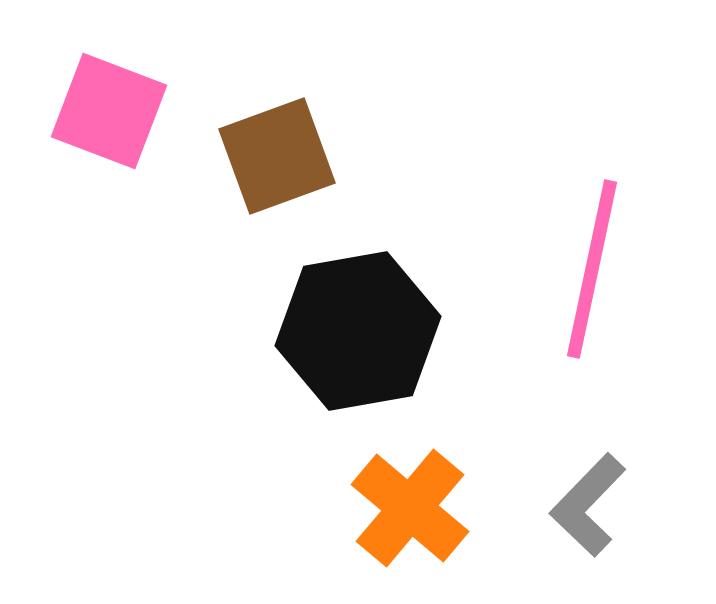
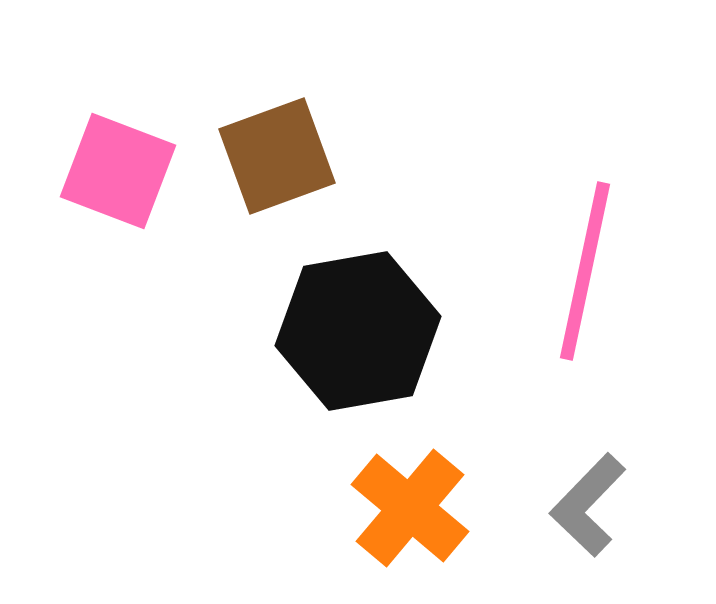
pink square: moved 9 px right, 60 px down
pink line: moved 7 px left, 2 px down
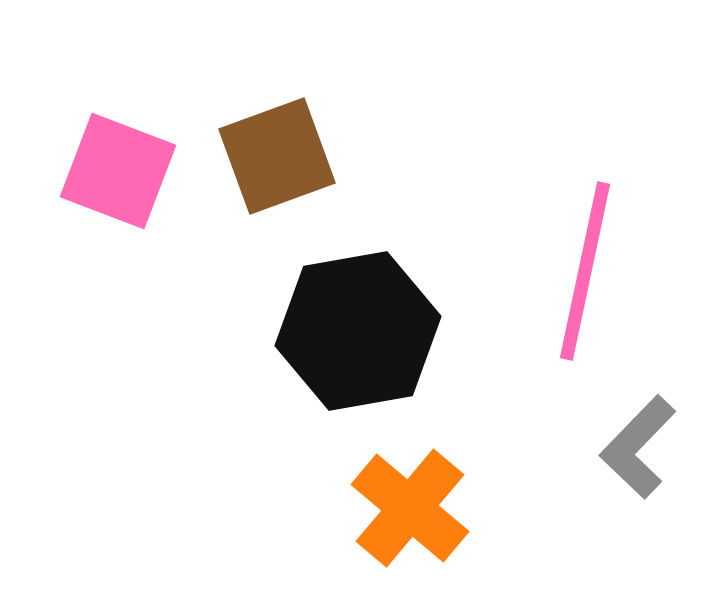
gray L-shape: moved 50 px right, 58 px up
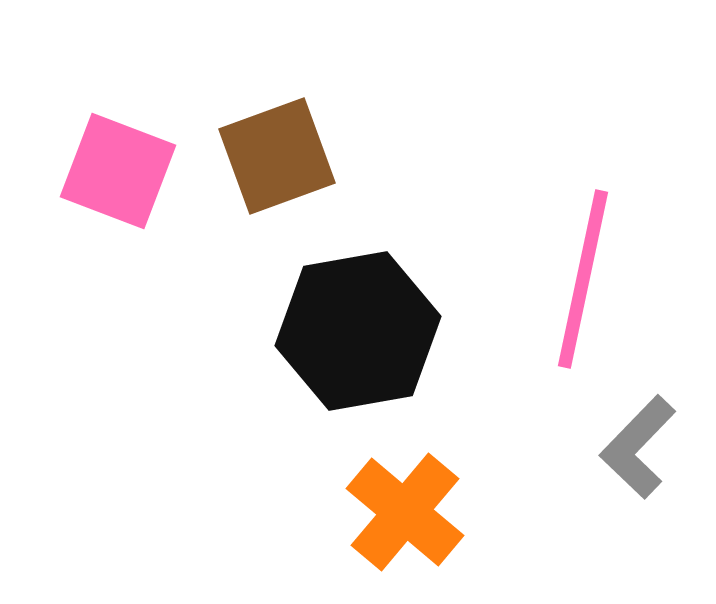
pink line: moved 2 px left, 8 px down
orange cross: moved 5 px left, 4 px down
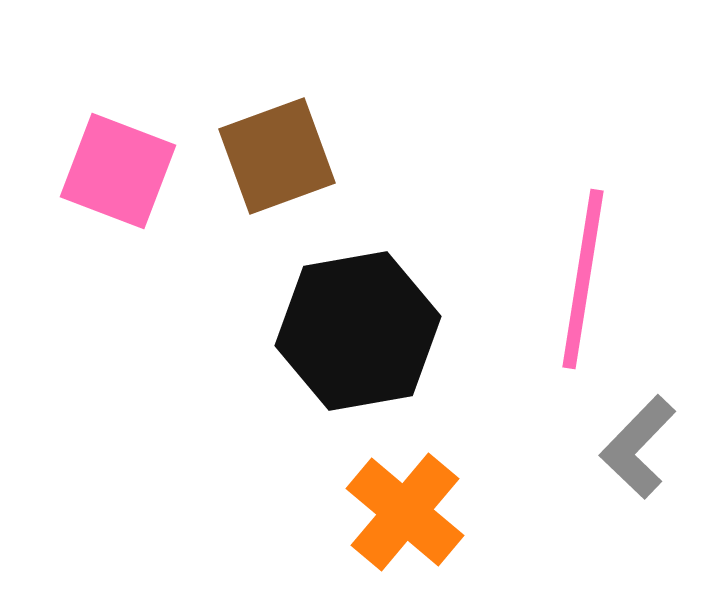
pink line: rotated 3 degrees counterclockwise
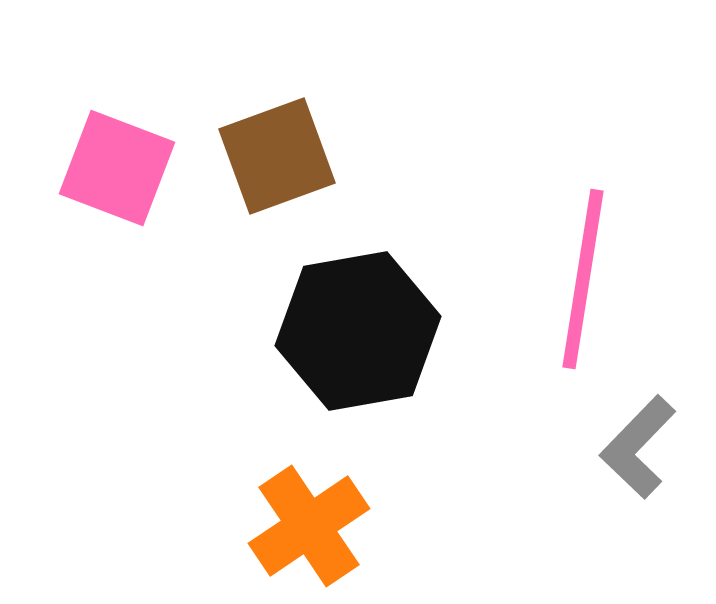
pink square: moved 1 px left, 3 px up
orange cross: moved 96 px left, 14 px down; rotated 16 degrees clockwise
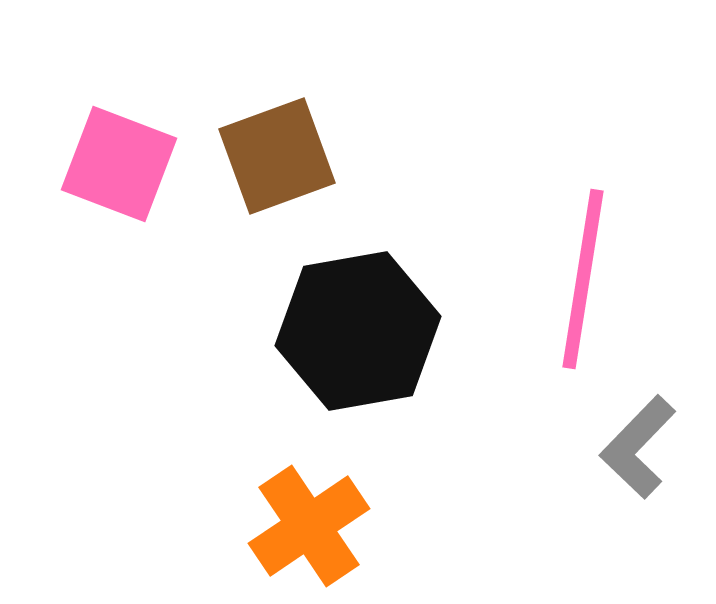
pink square: moved 2 px right, 4 px up
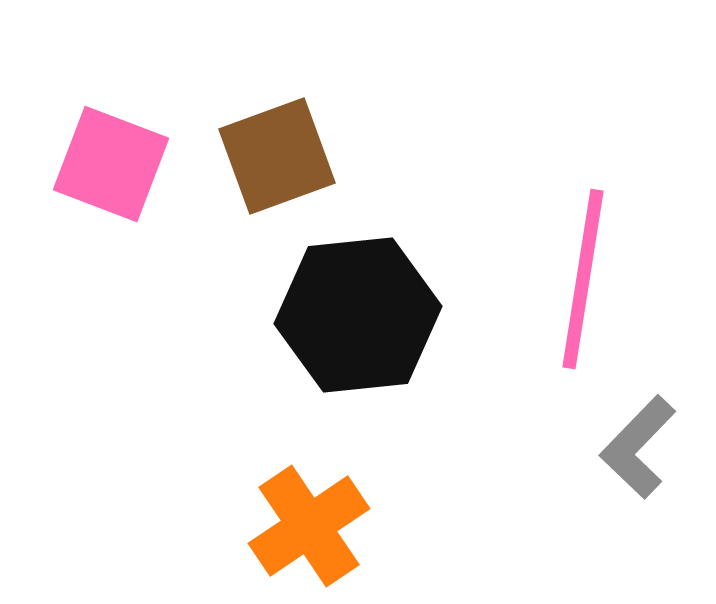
pink square: moved 8 px left
black hexagon: moved 16 px up; rotated 4 degrees clockwise
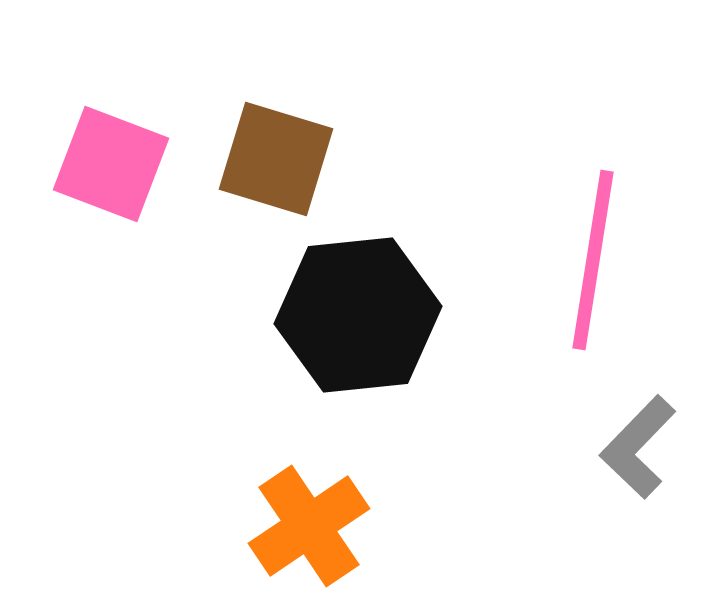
brown square: moved 1 px left, 3 px down; rotated 37 degrees clockwise
pink line: moved 10 px right, 19 px up
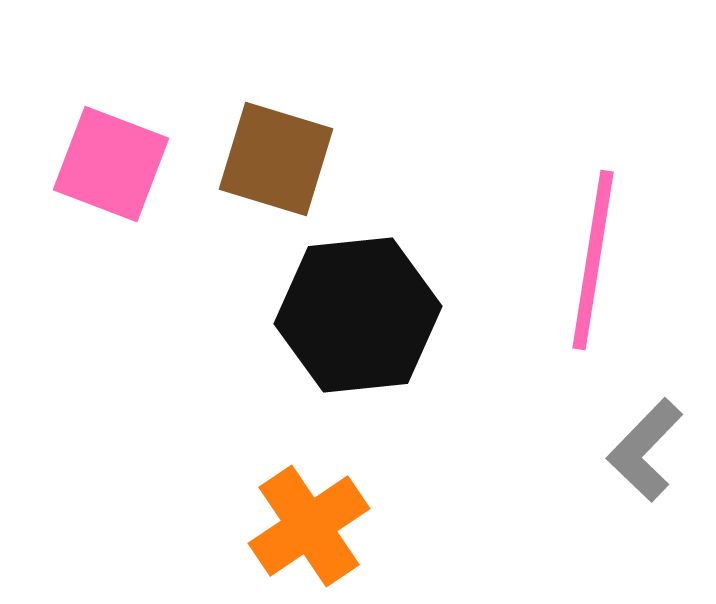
gray L-shape: moved 7 px right, 3 px down
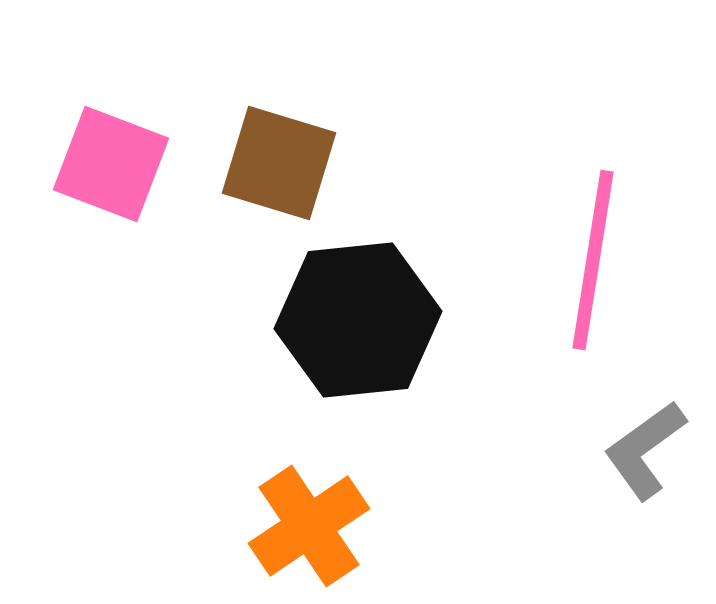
brown square: moved 3 px right, 4 px down
black hexagon: moved 5 px down
gray L-shape: rotated 10 degrees clockwise
